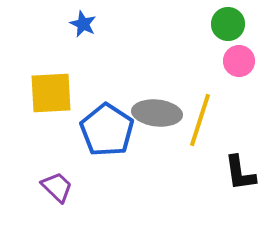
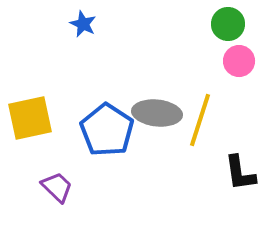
yellow square: moved 21 px left, 25 px down; rotated 9 degrees counterclockwise
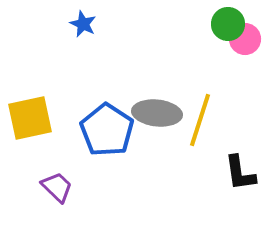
pink circle: moved 6 px right, 22 px up
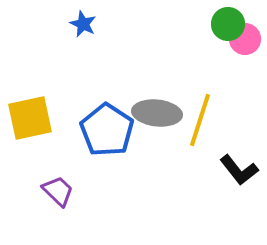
black L-shape: moved 1 px left, 3 px up; rotated 30 degrees counterclockwise
purple trapezoid: moved 1 px right, 4 px down
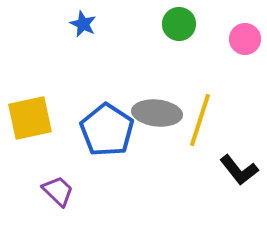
green circle: moved 49 px left
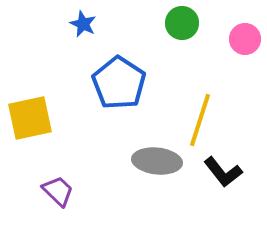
green circle: moved 3 px right, 1 px up
gray ellipse: moved 48 px down
blue pentagon: moved 12 px right, 47 px up
black L-shape: moved 16 px left, 2 px down
